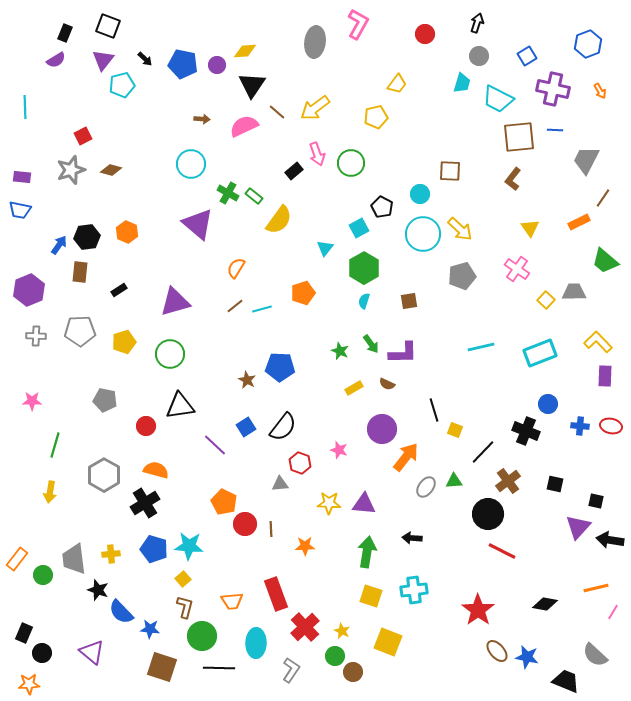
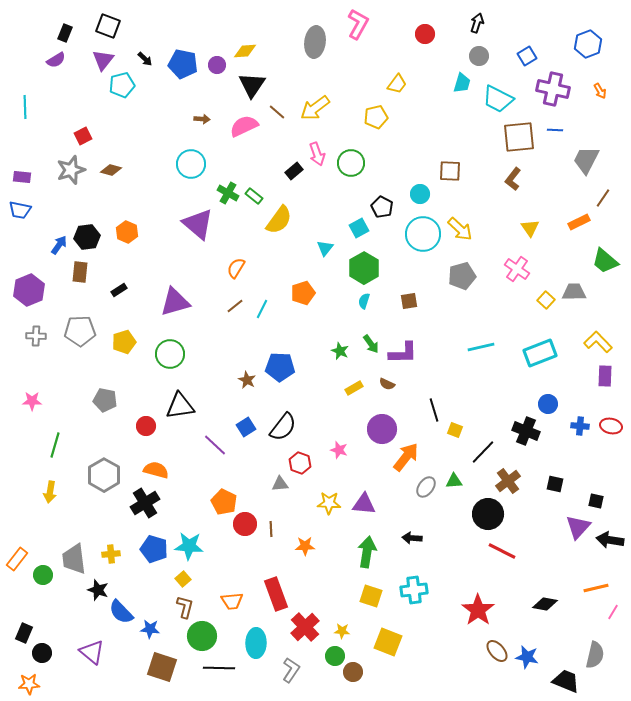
cyan line at (262, 309): rotated 48 degrees counterclockwise
yellow star at (342, 631): rotated 21 degrees counterclockwise
gray semicircle at (595, 655): rotated 120 degrees counterclockwise
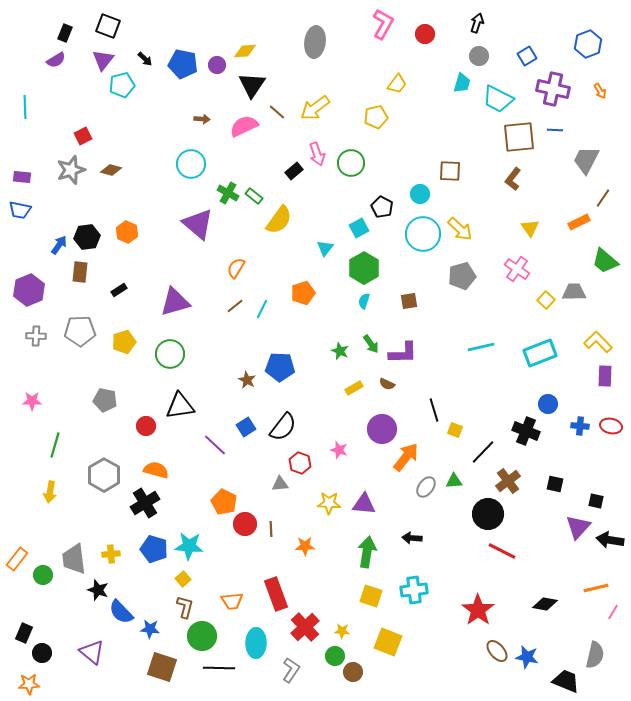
pink L-shape at (358, 24): moved 25 px right
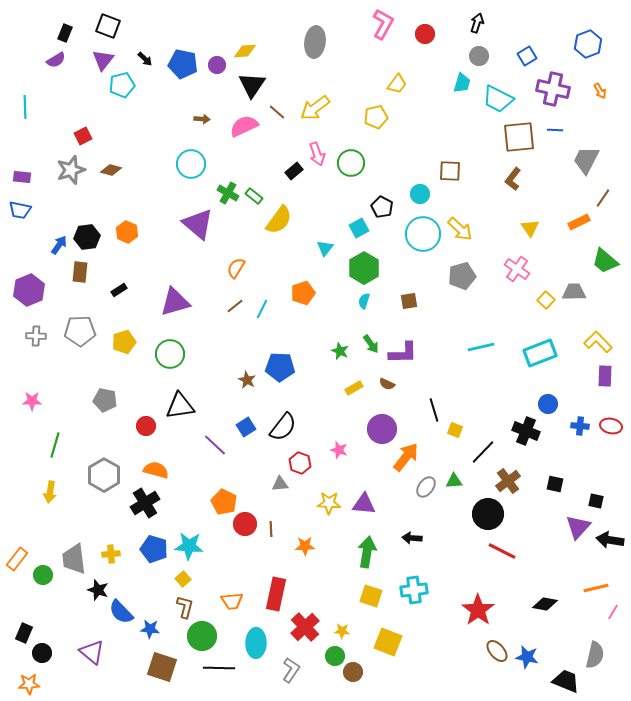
red rectangle at (276, 594): rotated 32 degrees clockwise
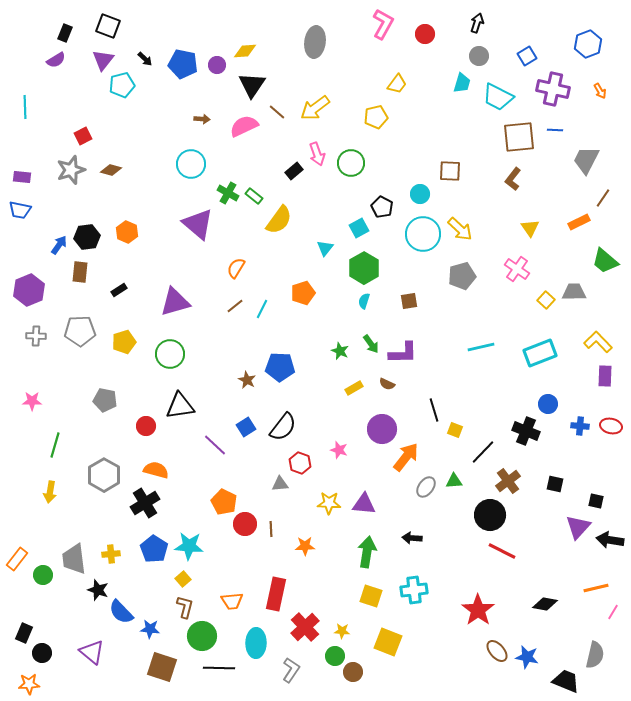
cyan trapezoid at (498, 99): moved 2 px up
black circle at (488, 514): moved 2 px right, 1 px down
blue pentagon at (154, 549): rotated 16 degrees clockwise
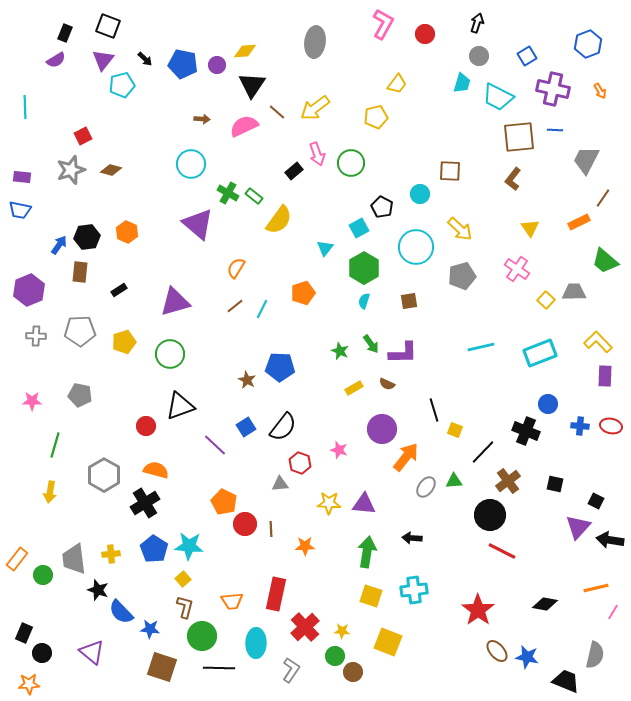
cyan circle at (423, 234): moved 7 px left, 13 px down
gray pentagon at (105, 400): moved 25 px left, 5 px up
black triangle at (180, 406): rotated 12 degrees counterclockwise
black square at (596, 501): rotated 14 degrees clockwise
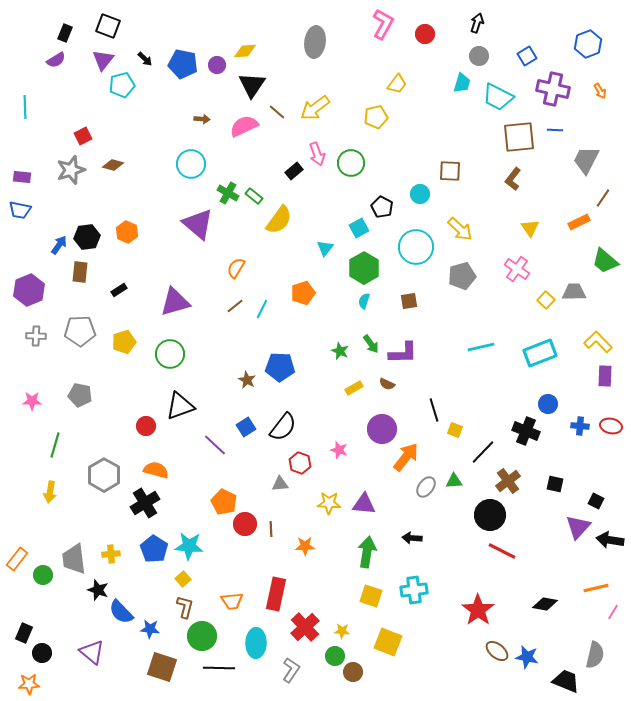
brown diamond at (111, 170): moved 2 px right, 5 px up
brown ellipse at (497, 651): rotated 10 degrees counterclockwise
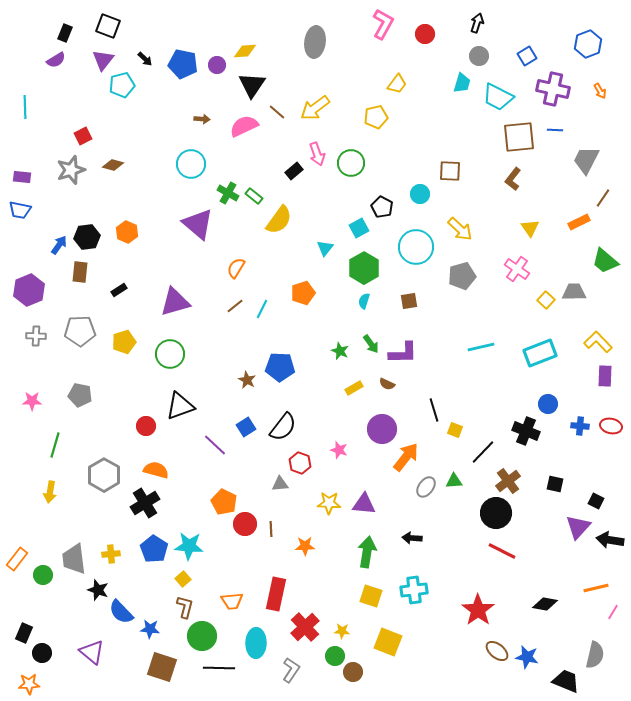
black circle at (490, 515): moved 6 px right, 2 px up
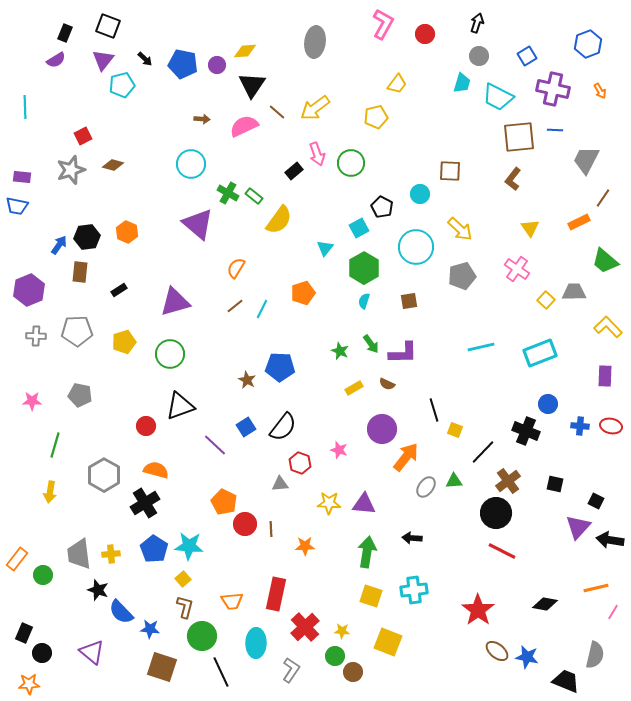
blue trapezoid at (20, 210): moved 3 px left, 4 px up
gray pentagon at (80, 331): moved 3 px left
yellow L-shape at (598, 342): moved 10 px right, 15 px up
gray trapezoid at (74, 559): moved 5 px right, 5 px up
black line at (219, 668): moved 2 px right, 4 px down; rotated 64 degrees clockwise
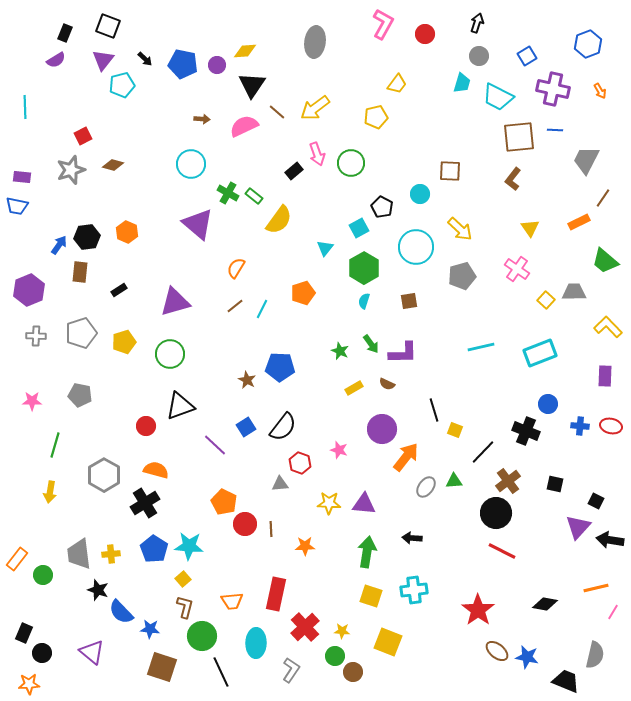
gray pentagon at (77, 331): moved 4 px right, 2 px down; rotated 16 degrees counterclockwise
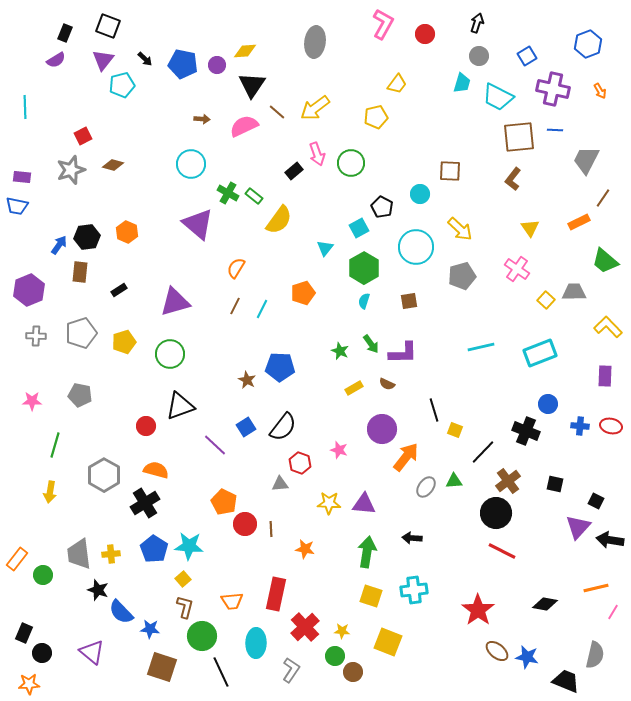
brown line at (235, 306): rotated 24 degrees counterclockwise
orange star at (305, 546): moved 3 px down; rotated 12 degrees clockwise
